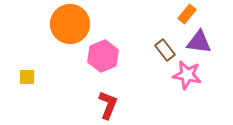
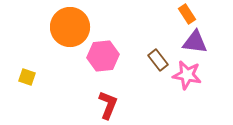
orange rectangle: rotated 72 degrees counterclockwise
orange circle: moved 3 px down
purple triangle: moved 4 px left
brown rectangle: moved 7 px left, 10 px down
pink hexagon: rotated 16 degrees clockwise
yellow square: rotated 18 degrees clockwise
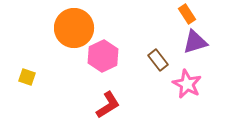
orange circle: moved 4 px right, 1 px down
purple triangle: rotated 24 degrees counterclockwise
pink hexagon: rotated 20 degrees counterclockwise
pink star: moved 9 px down; rotated 16 degrees clockwise
red L-shape: rotated 36 degrees clockwise
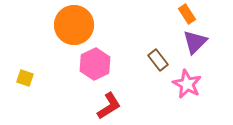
orange circle: moved 3 px up
purple triangle: rotated 28 degrees counterclockwise
pink hexagon: moved 8 px left, 8 px down
yellow square: moved 2 px left, 1 px down
red L-shape: moved 1 px right, 1 px down
